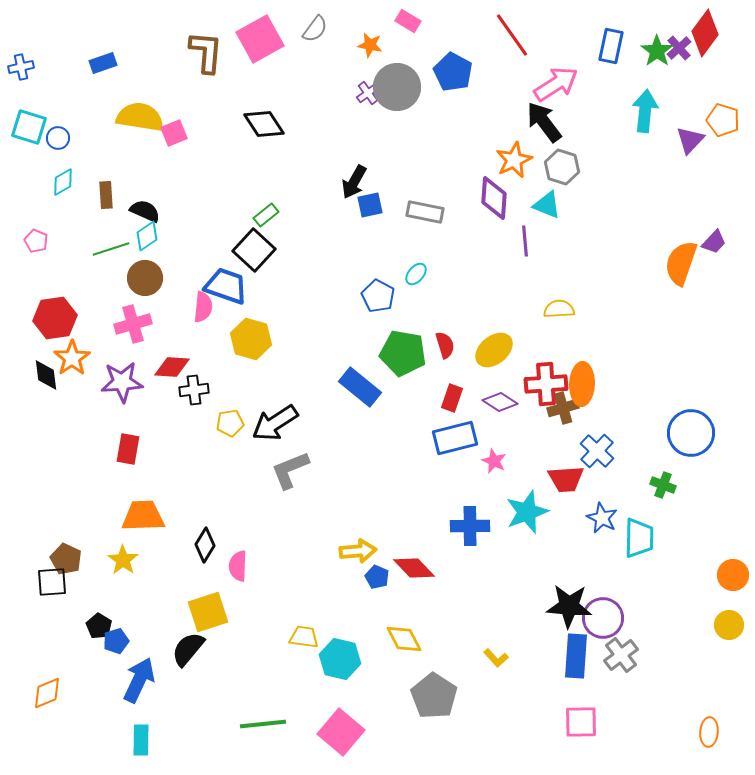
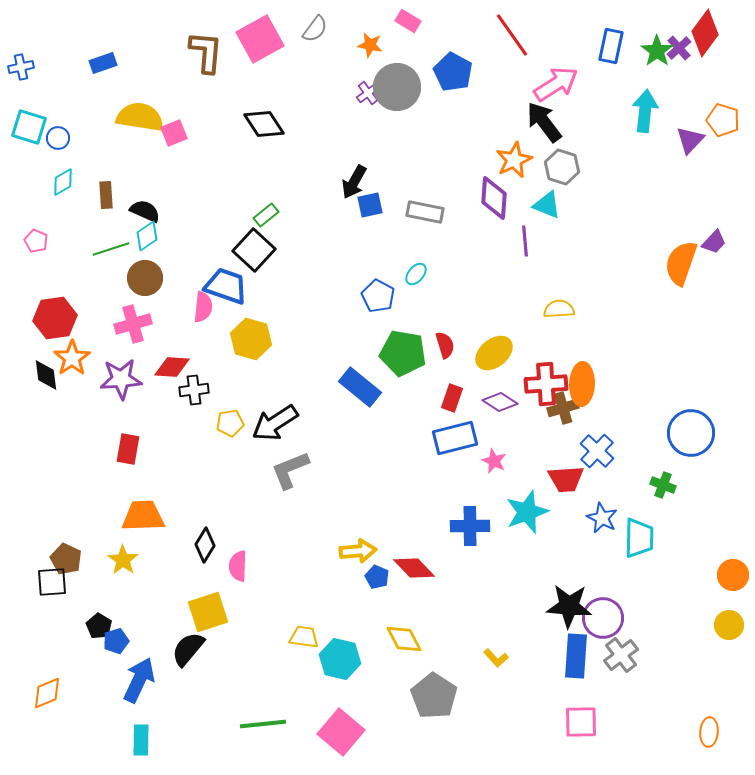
yellow ellipse at (494, 350): moved 3 px down
purple star at (122, 382): moved 1 px left, 3 px up
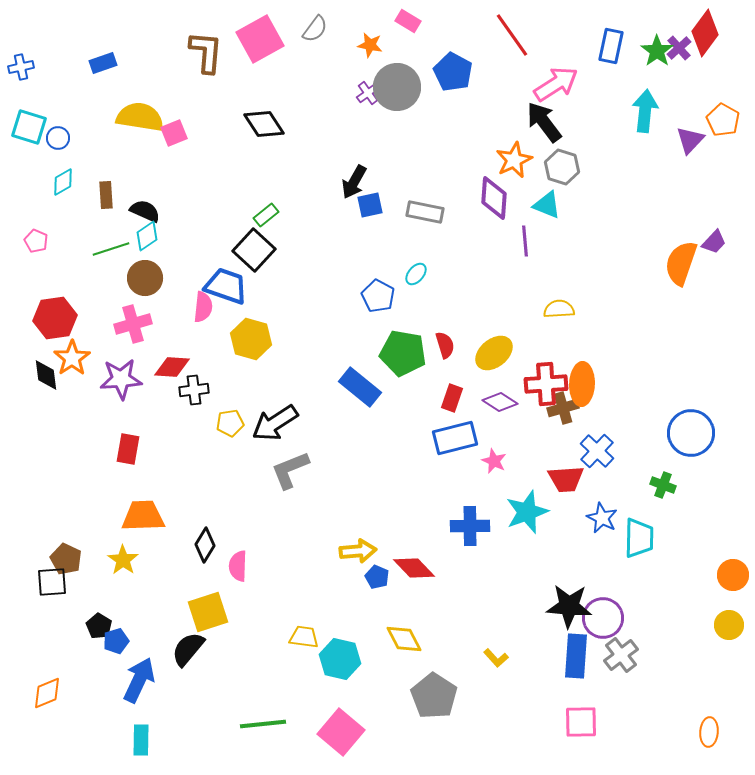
orange pentagon at (723, 120): rotated 12 degrees clockwise
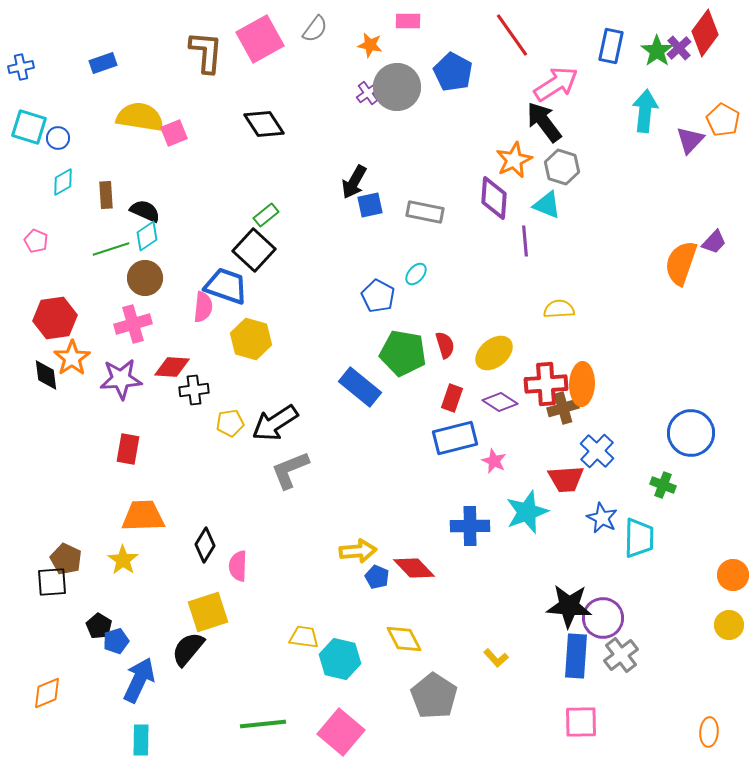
pink rectangle at (408, 21): rotated 30 degrees counterclockwise
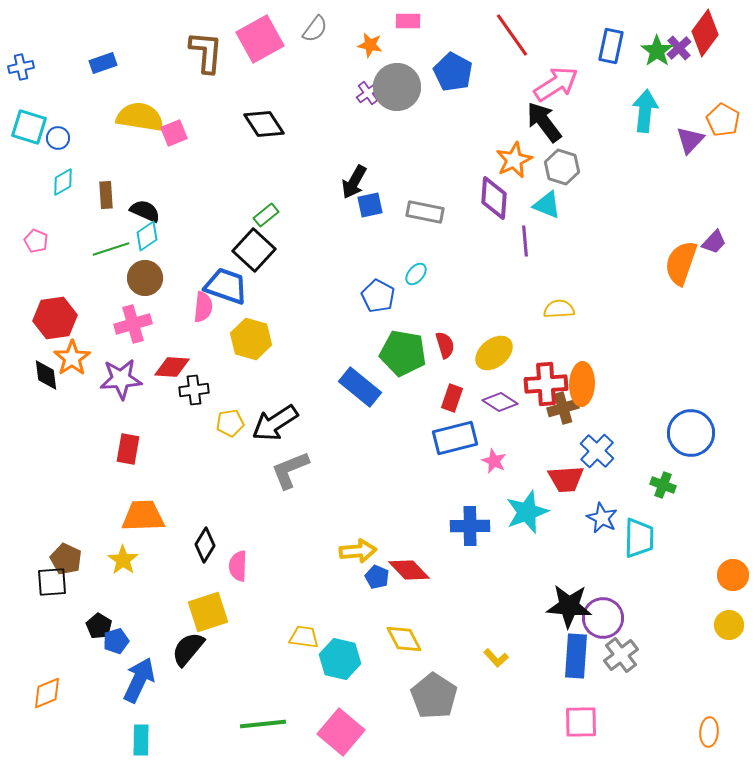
red diamond at (414, 568): moved 5 px left, 2 px down
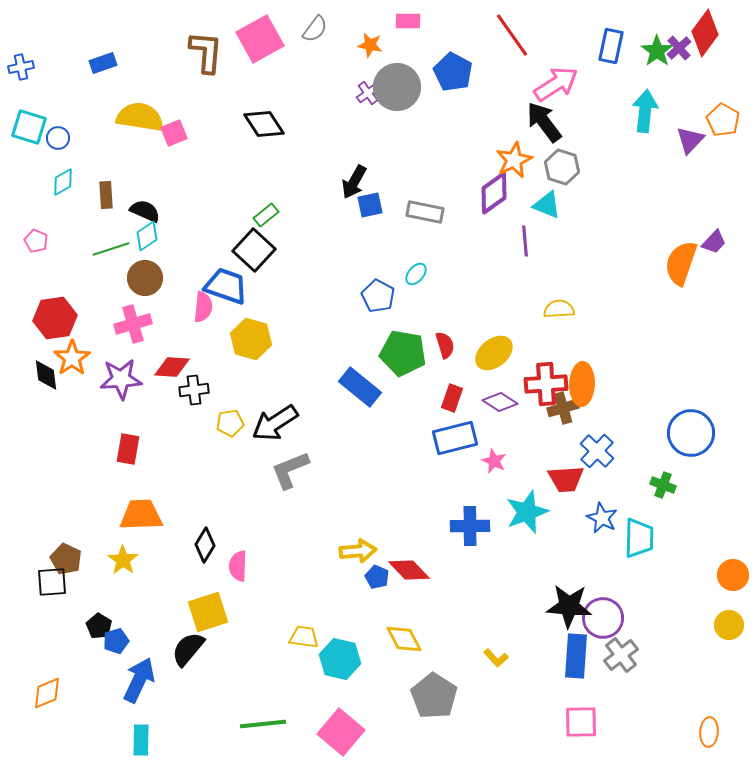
purple diamond at (494, 198): moved 5 px up; rotated 51 degrees clockwise
orange trapezoid at (143, 516): moved 2 px left, 1 px up
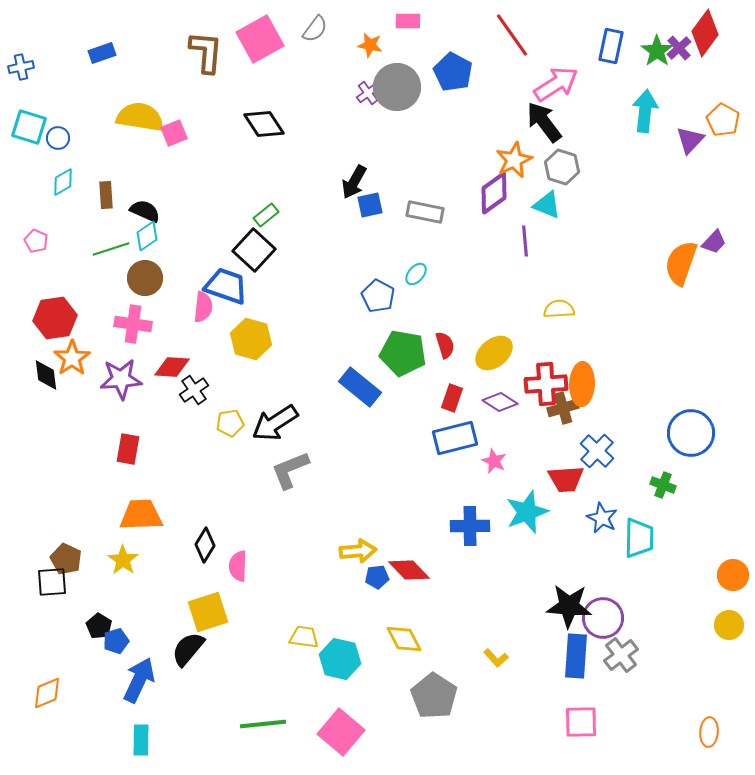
blue rectangle at (103, 63): moved 1 px left, 10 px up
pink cross at (133, 324): rotated 24 degrees clockwise
black cross at (194, 390): rotated 28 degrees counterclockwise
blue pentagon at (377, 577): rotated 30 degrees counterclockwise
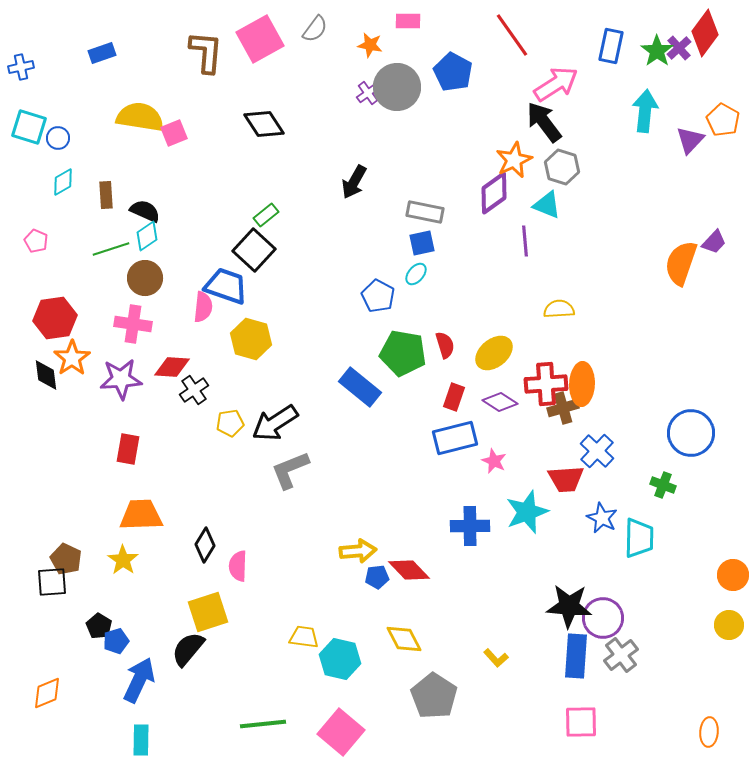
blue square at (370, 205): moved 52 px right, 38 px down
red rectangle at (452, 398): moved 2 px right, 1 px up
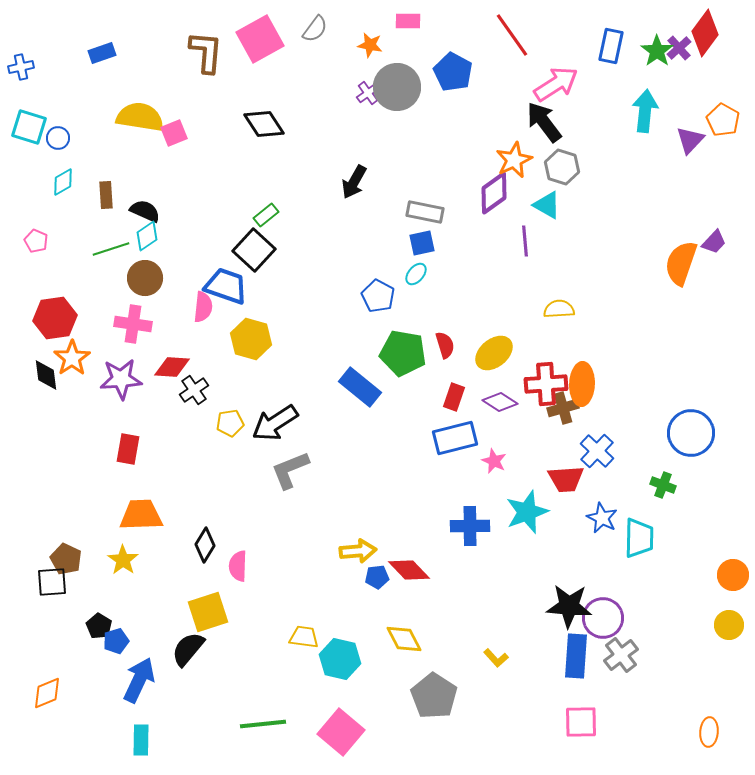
cyan triangle at (547, 205): rotated 8 degrees clockwise
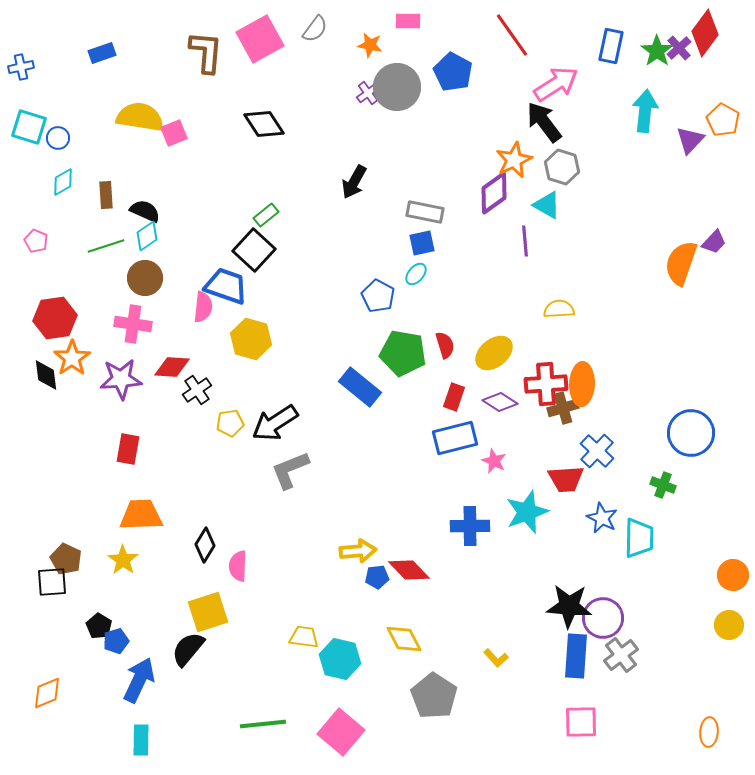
green line at (111, 249): moved 5 px left, 3 px up
black cross at (194, 390): moved 3 px right
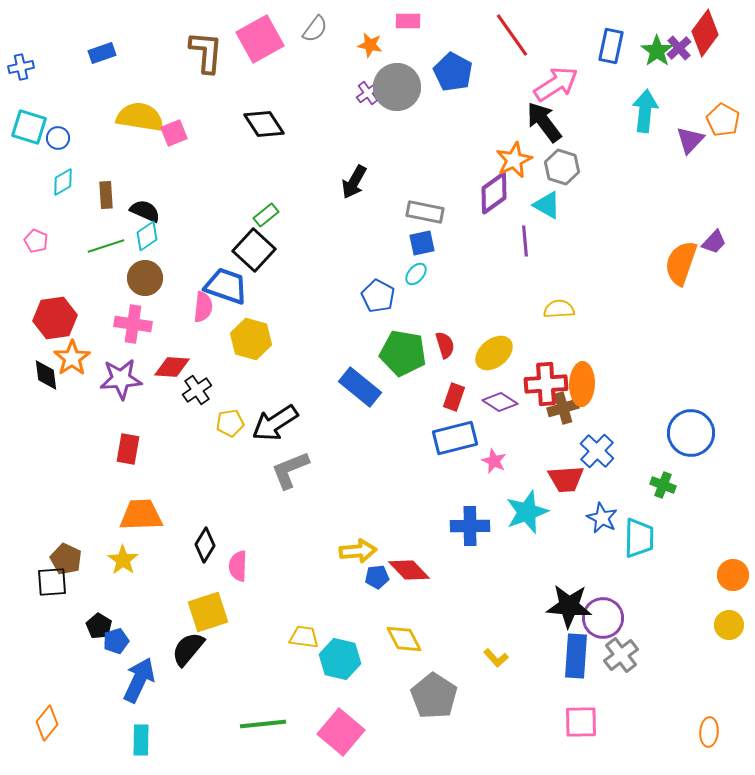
orange diamond at (47, 693): moved 30 px down; rotated 28 degrees counterclockwise
